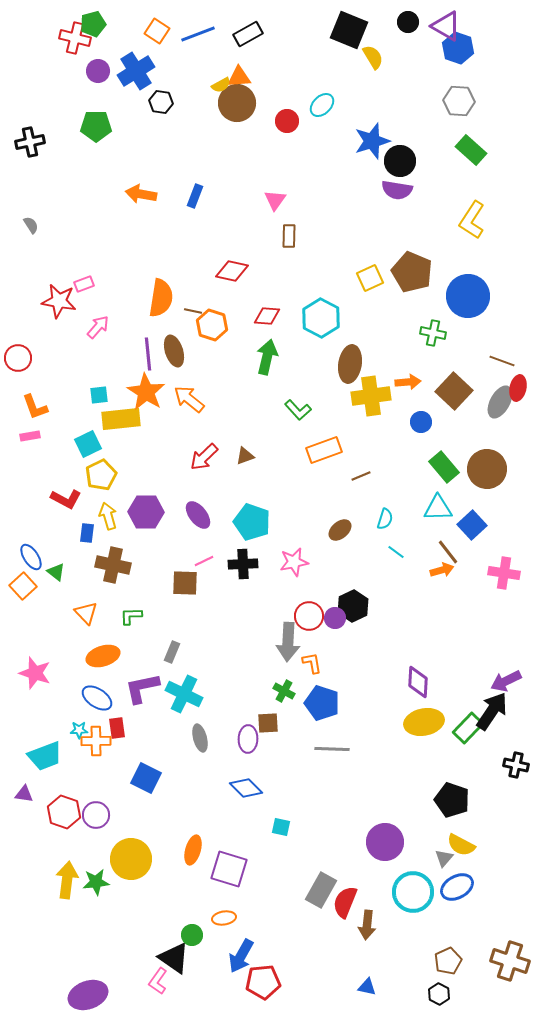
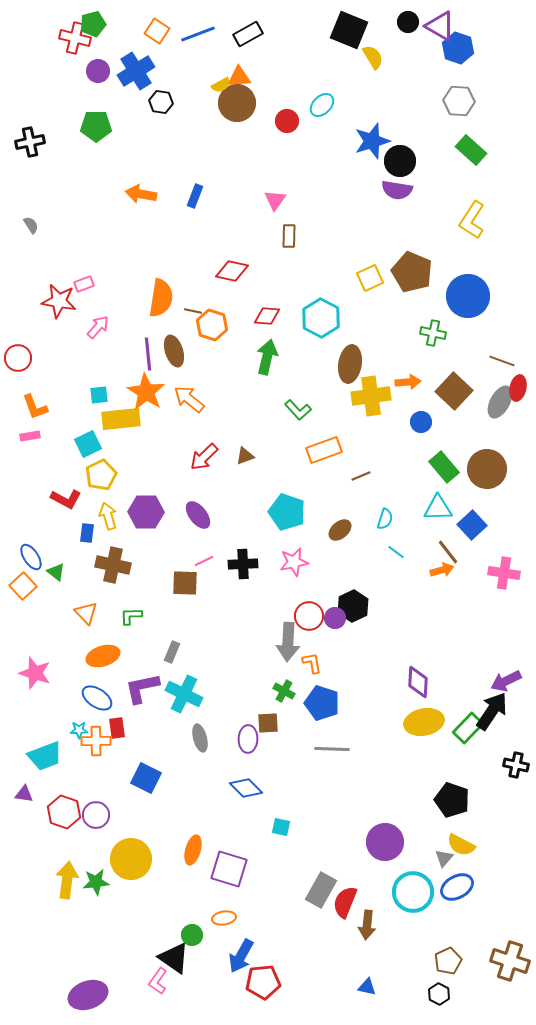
purple triangle at (446, 26): moved 6 px left
cyan pentagon at (252, 522): moved 35 px right, 10 px up
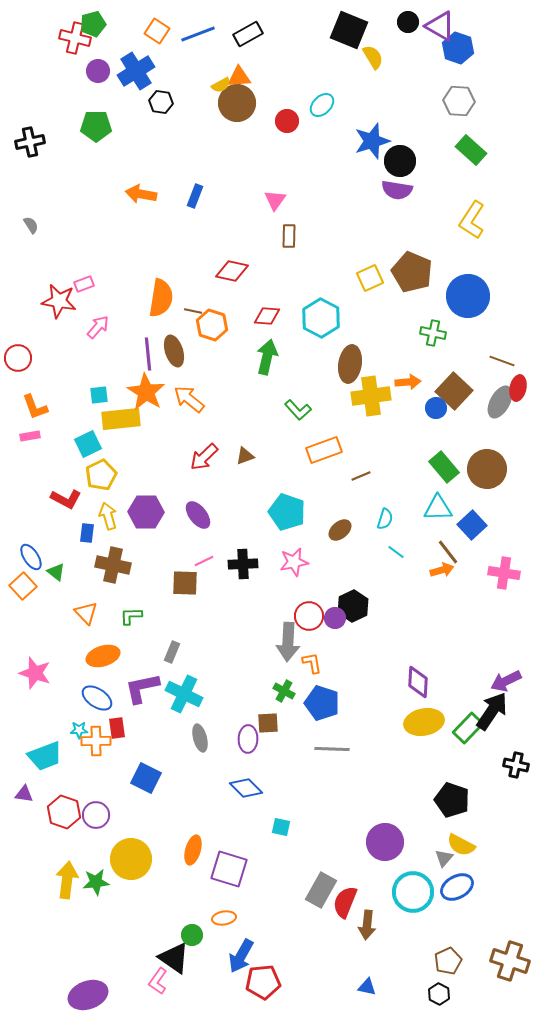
blue circle at (421, 422): moved 15 px right, 14 px up
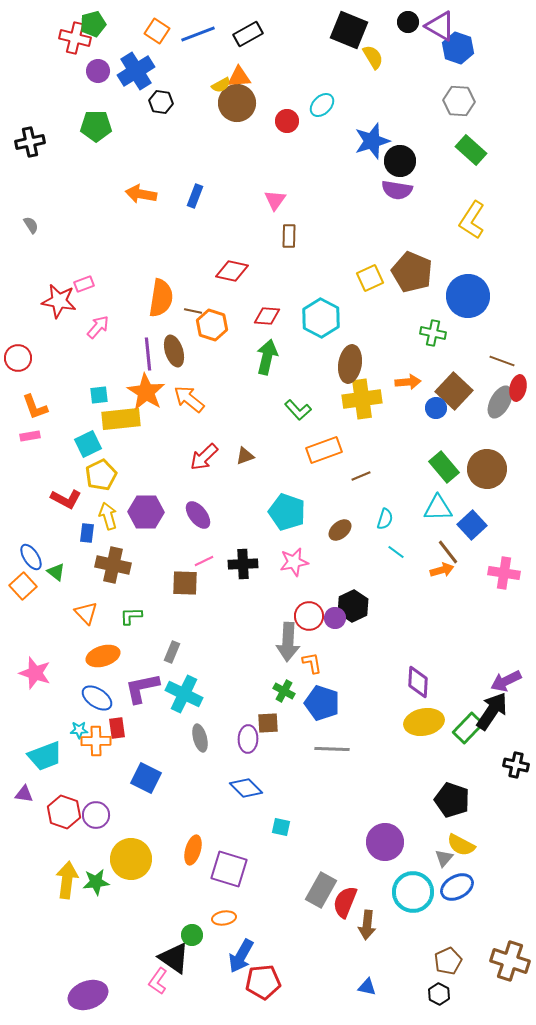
yellow cross at (371, 396): moved 9 px left, 3 px down
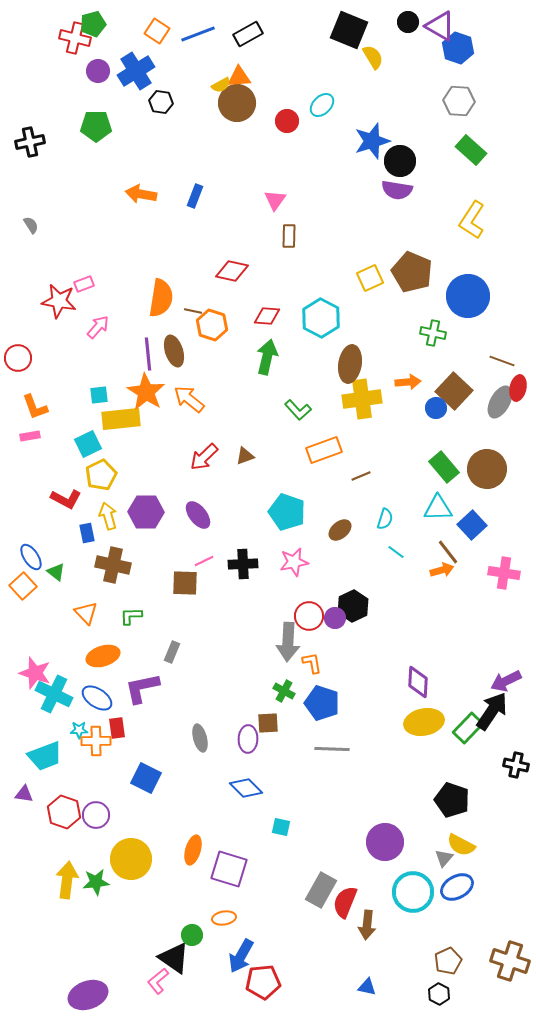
blue rectangle at (87, 533): rotated 18 degrees counterclockwise
cyan cross at (184, 694): moved 130 px left
pink L-shape at (158, 981): rotated 16 degrees clockwise
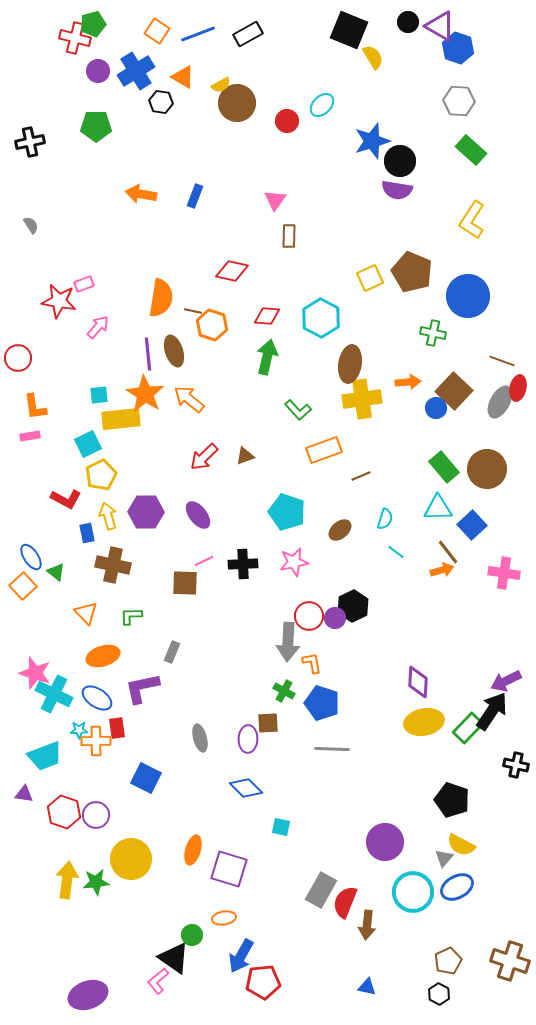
orange triangle at (239, 77): moved 56 px left; rotated 35 degrees clockwise
orange star at (146, 392): moved 1 px left, 2 px down
orange L-shape at (35, 407): rotated 12 degrees clockwise
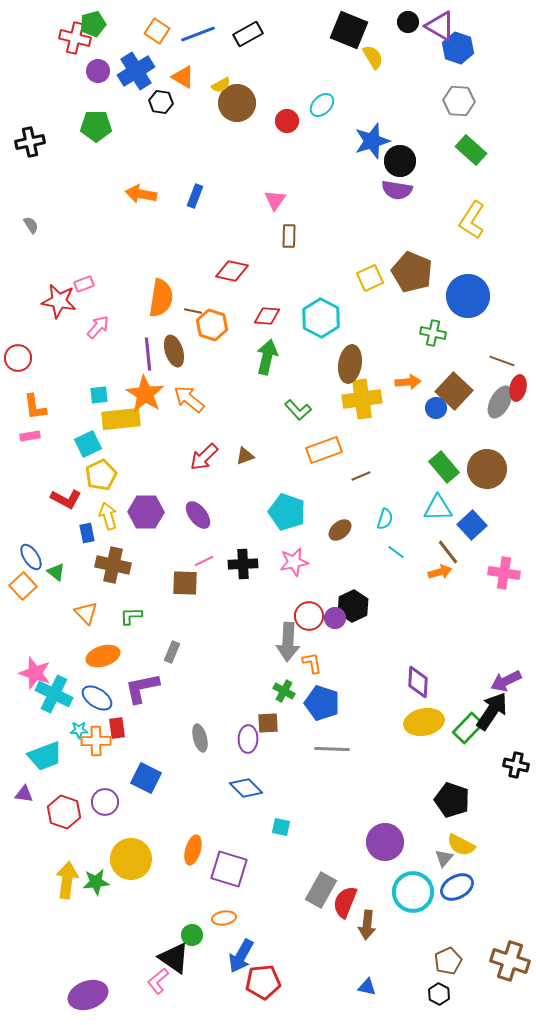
orange arrow at (442, 570): moved 2 px left, 2 px down
purple circle at (96, 815): moved 9 px right, 13 px up
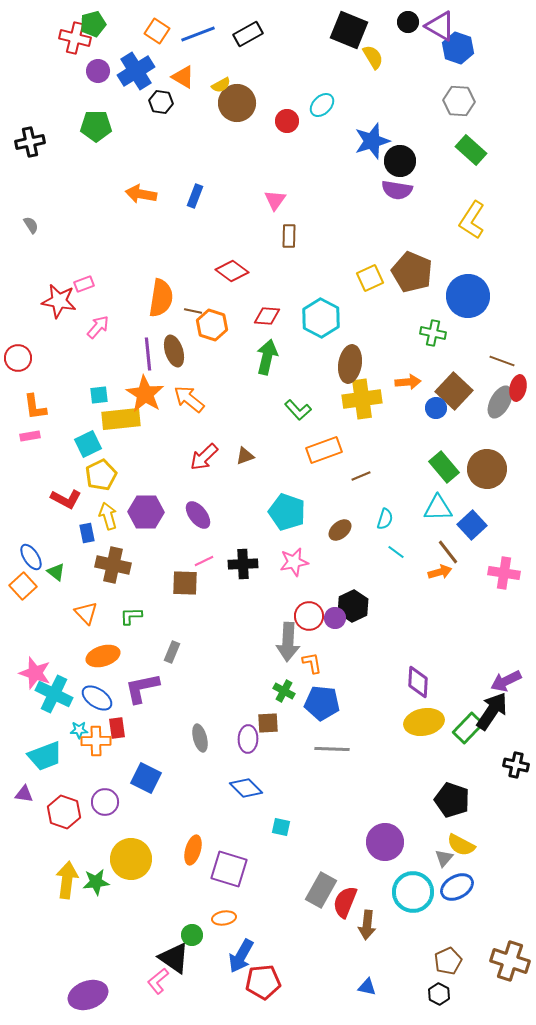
red diamond at (232, 271): rotated 24 degrees clockwise
blue pentagon at (322, 703): rotated 12 degrees counterclockwise
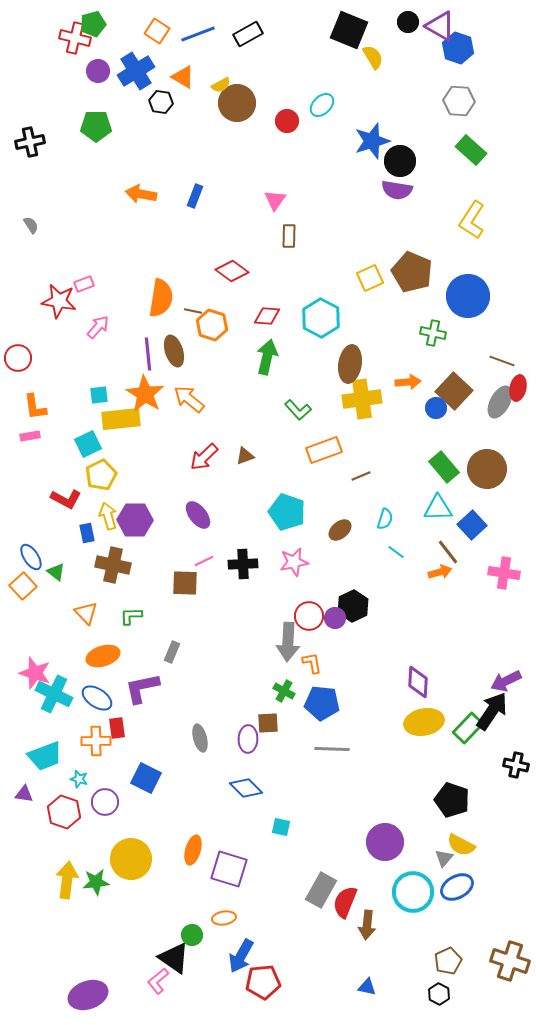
purple hexagon at (146, 512): moved 11 px left, 8 px down
cyan star at (79, 730): moved 49 px down; rotated 18 degrees clockwise
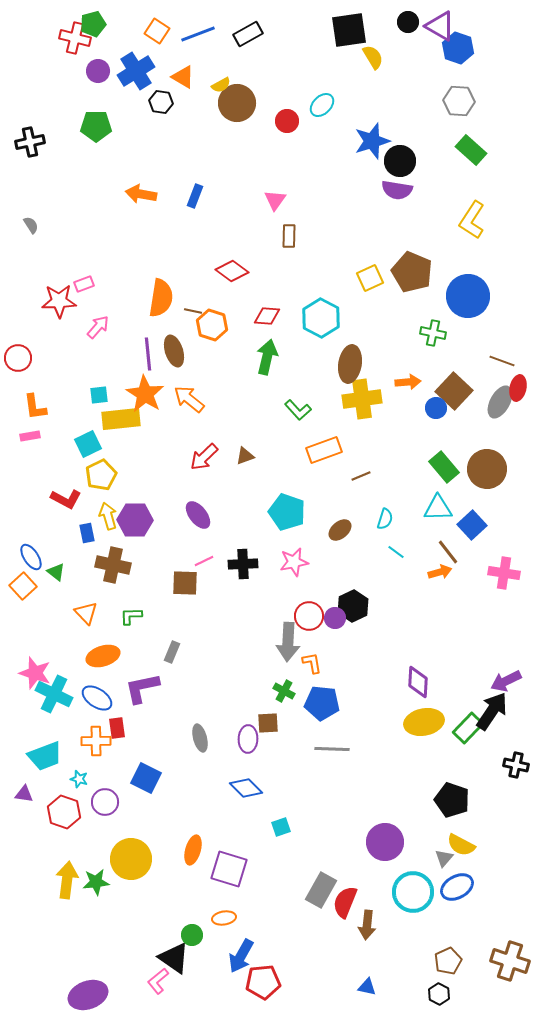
black square at (349, 30): rotated 30 degrees counterclockwise
red star at (59, 301): rotated 12 degrees counterclockwise
cyan square at (281, 827): rotated 30 degrees counterclockwise
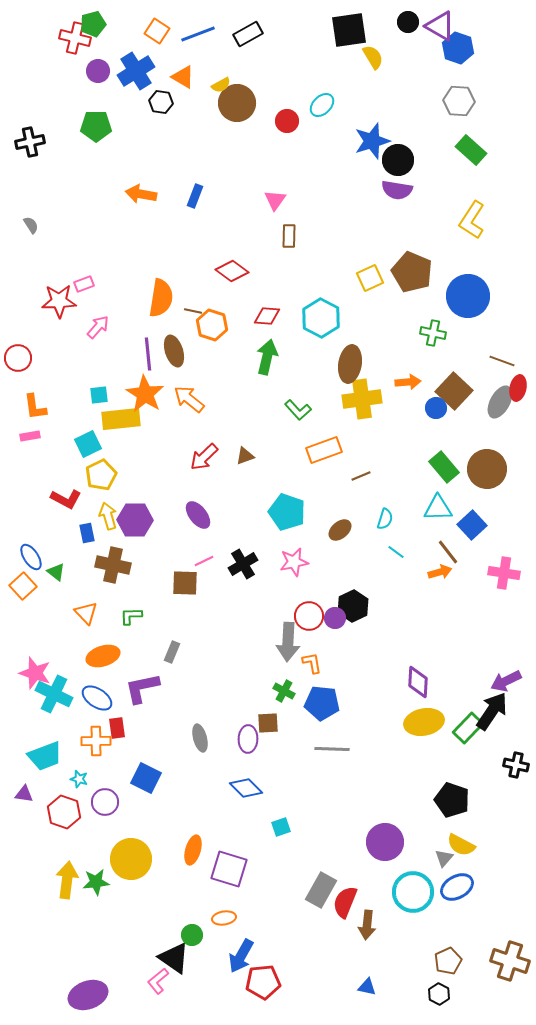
black circle at (400, 161): moved 2 px left, 1 px up
black cross at (243, 564): rotated 28 degrees counterclockwise
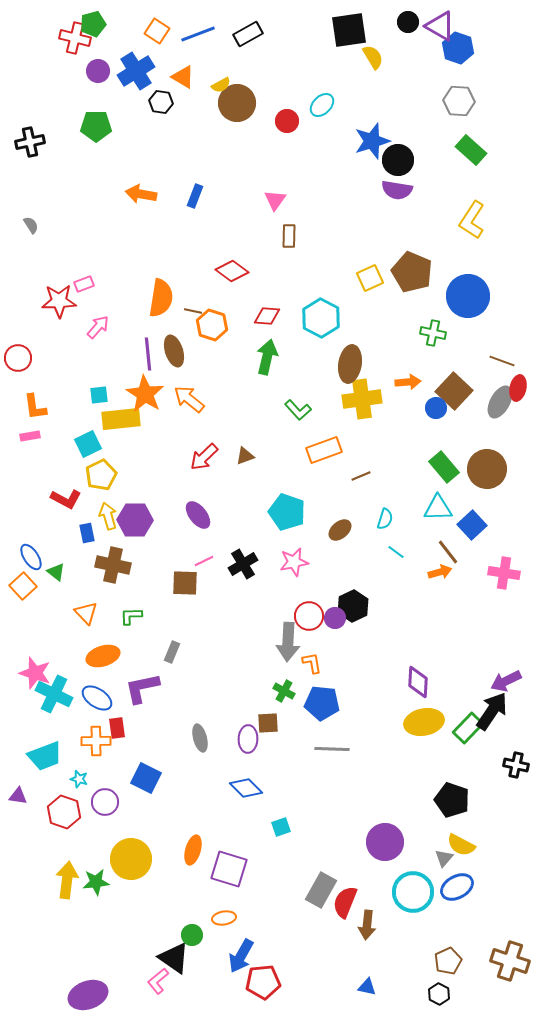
purple triangle at (24, 794): moved 6 px left, 2 px down
